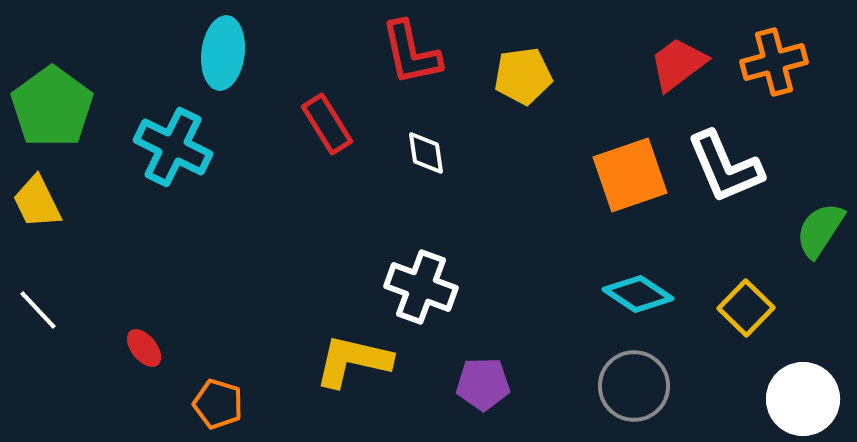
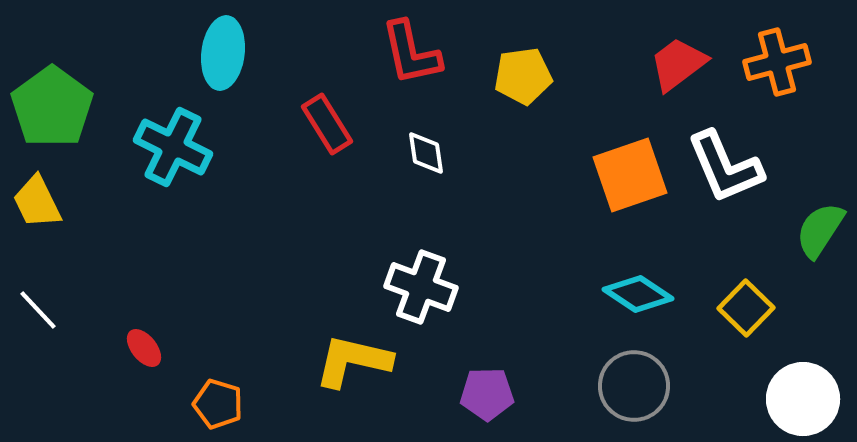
orange cross: moved 3 px right
purple pentagon: moved 4 px right, 10 px down
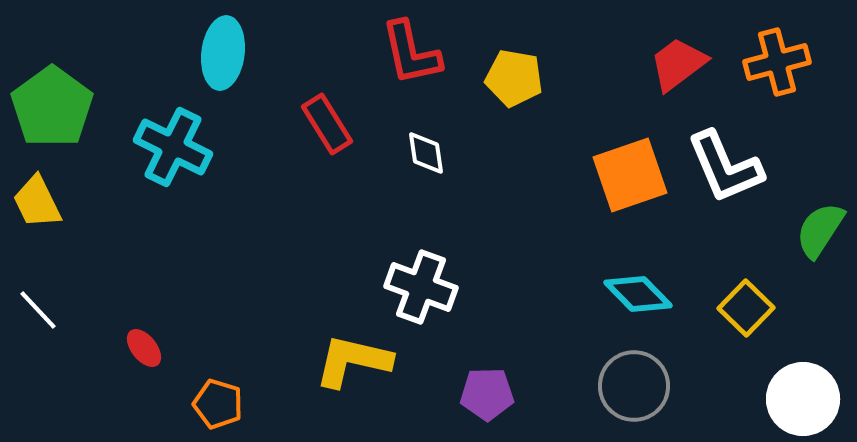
yellow pentagon: moved 9 px left, 2 px down; rotated 18 degrees clockwise
cyan diamond: rotated 12 degrees clockwise
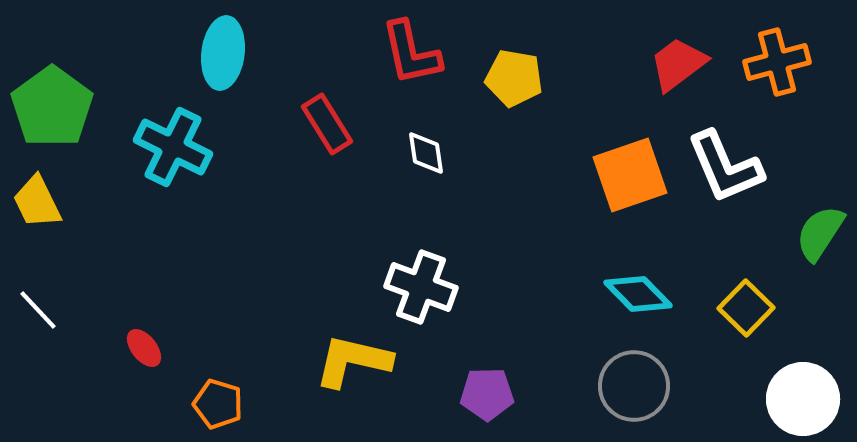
green semicircle: moved 3 px down
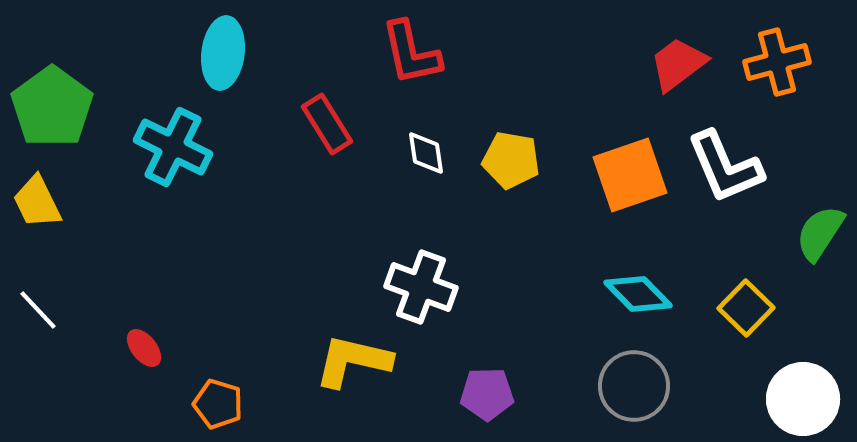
yellow pentagon: moved 3 px left, 82 px down
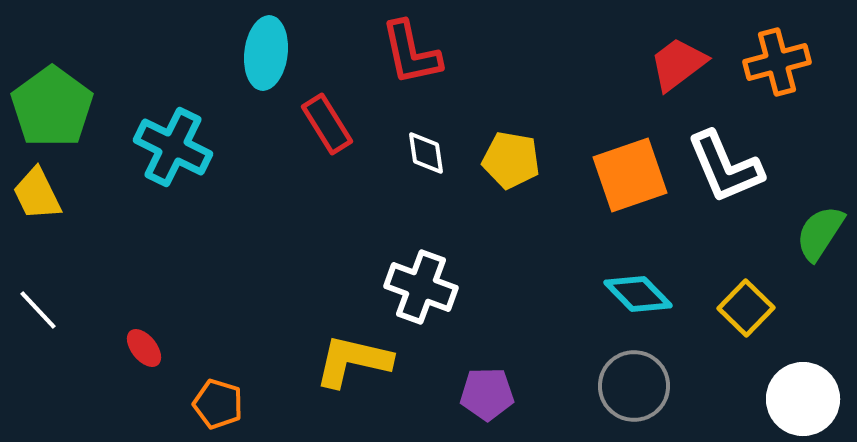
cyan ellipse: moved 43 px right
yellow trapezoid: moved 8 px up
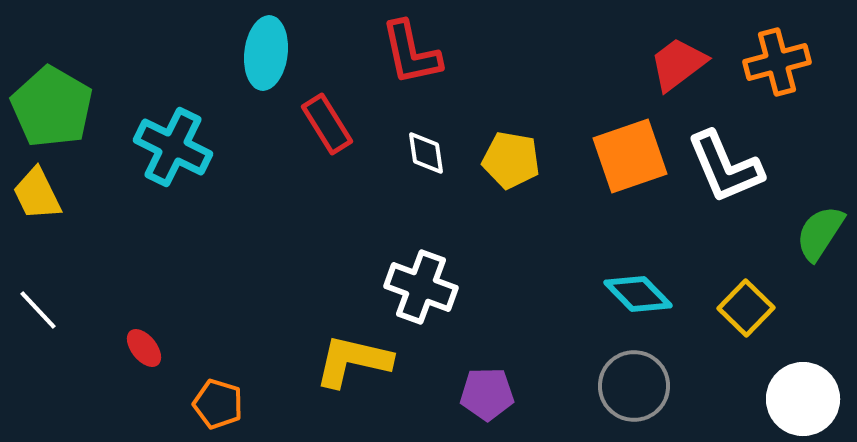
green pentagon: rotated 6 degrees counterclockwise
orange square: moved 19 px up
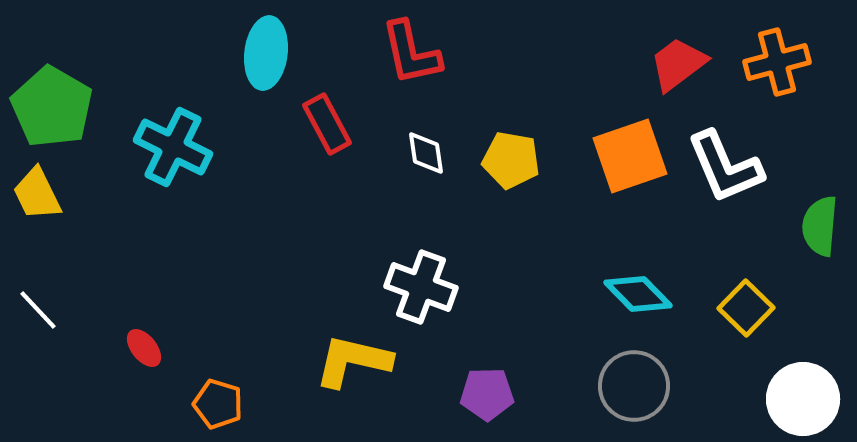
red rectangle: rotated 4 degrees clockwise
green semicircle: moved 7 px up; rotated 28 degrees counterclockwise
